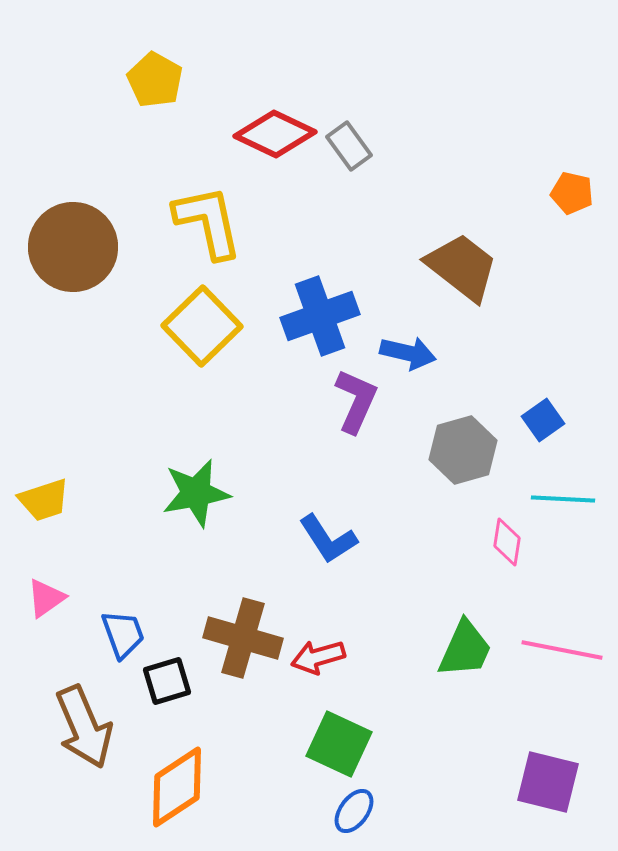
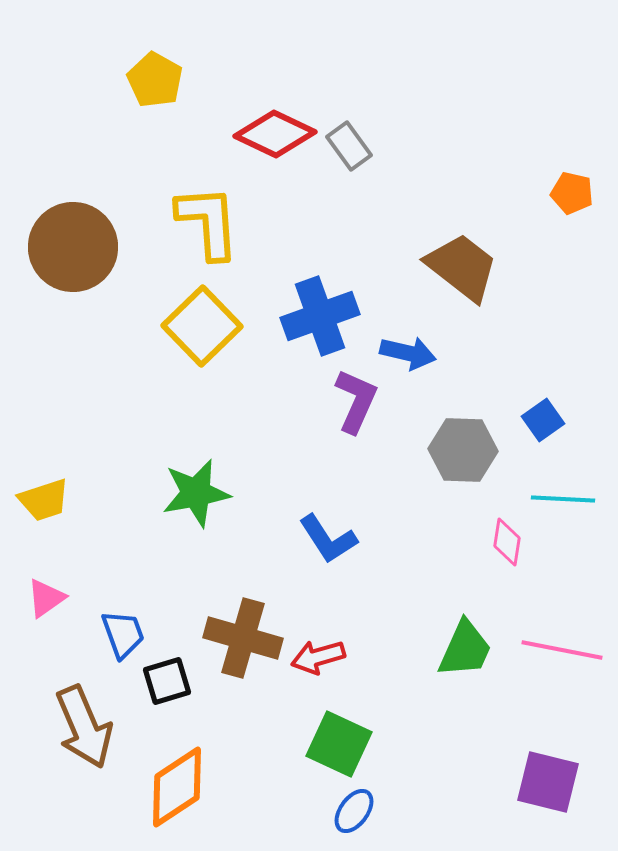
yellow L-shape: rotated 8 degrees clockwise
gray hexagon: rotated 18 degrees clockwise
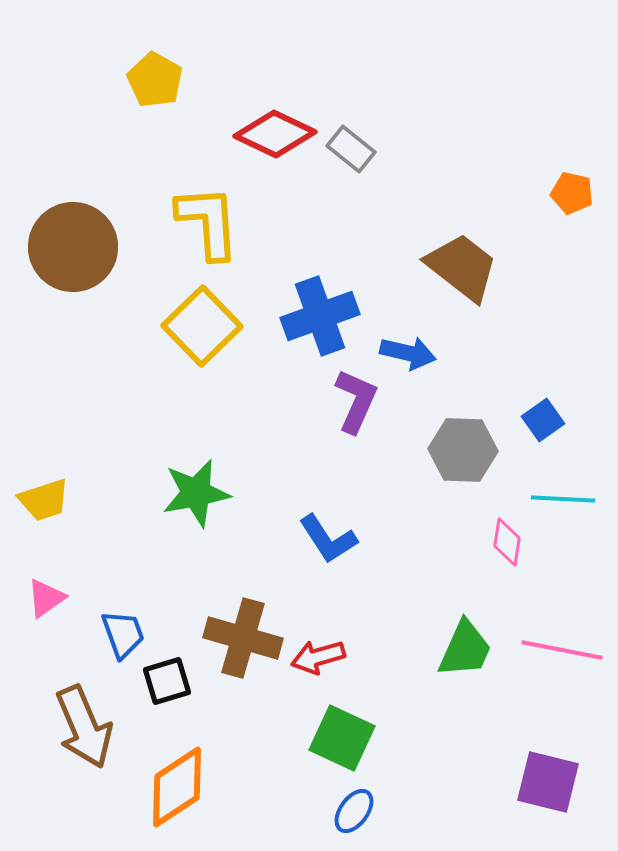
gray rectangle: moved 2 px right, 3 px down; rotated 15 degrees counterclockwise
green square: moved 3 px right, 6 px up
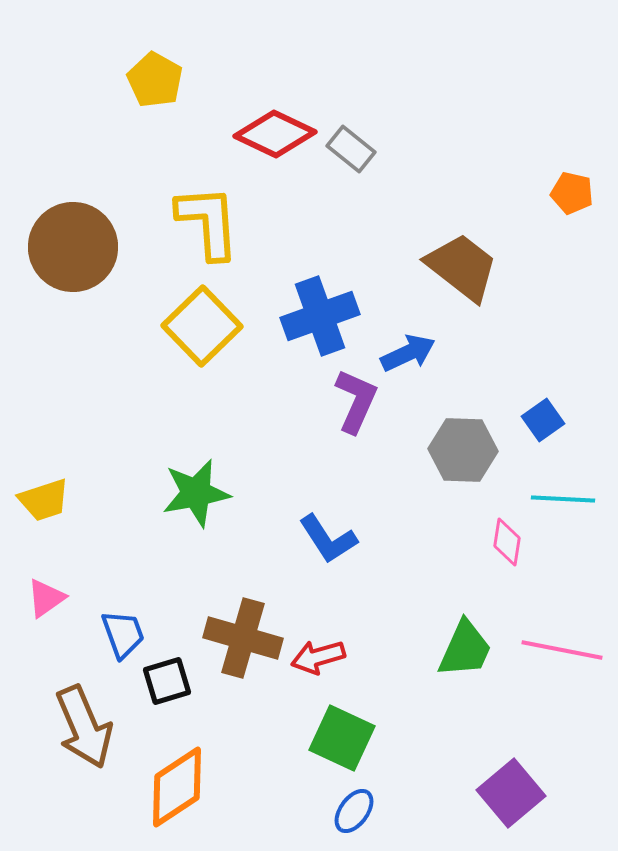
blue arrow: rotated 38 degrees counterclockwise
purple square: moved 37 px left, 11 px down; rotated 36 degrees clockwise
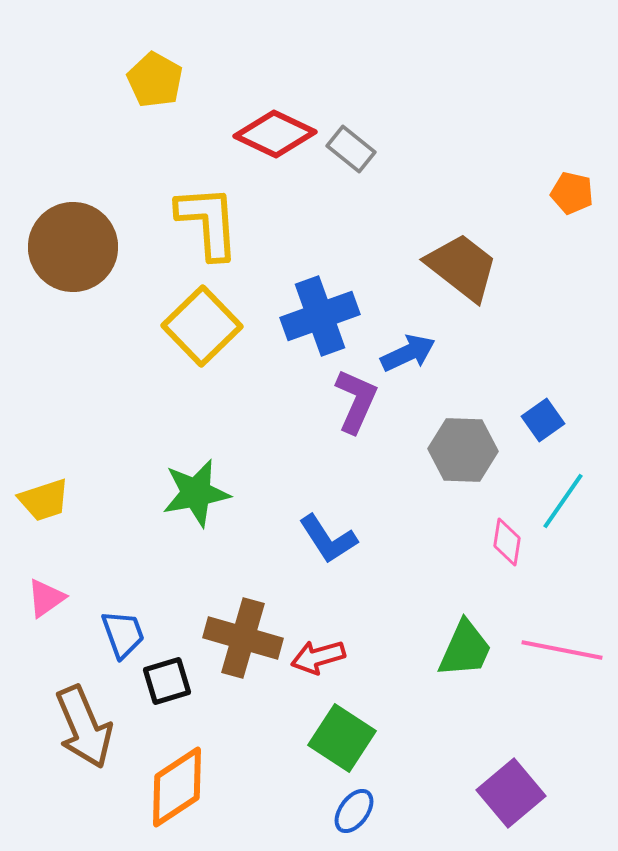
cyan line: moved 2 px down; rotated 58 degrees counterclockwise
green square: rotated 8 degrees clockwise
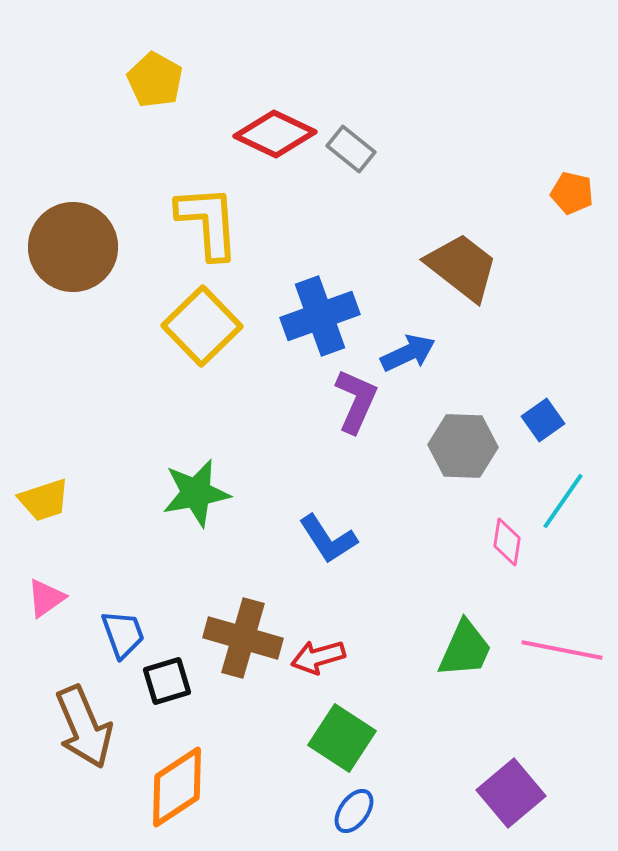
gray hexagon: moved 4 px up
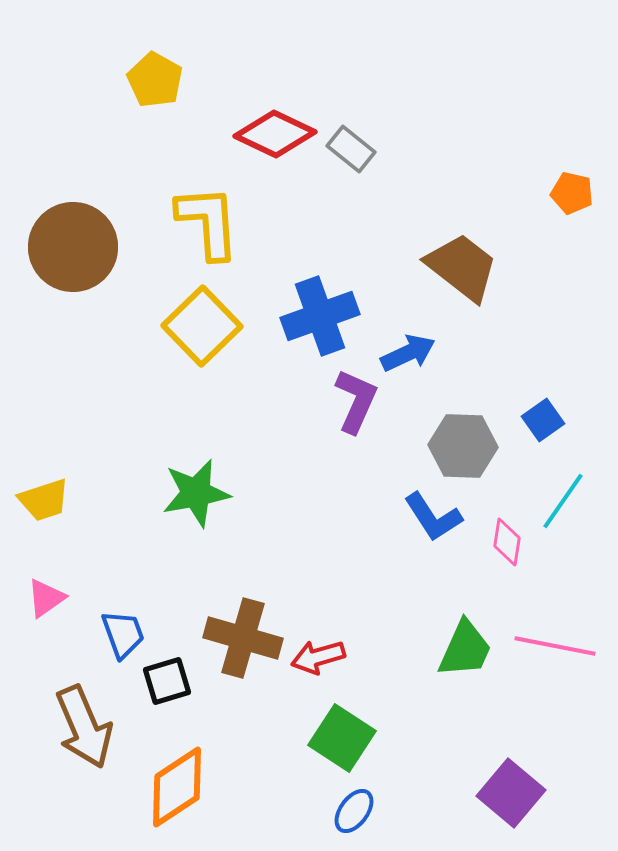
blue L-shape: moved 105 px right, 22 px up
pink line: moved 7 px left, 4 px up
purple square: rotated 10 degrees counterclockwise
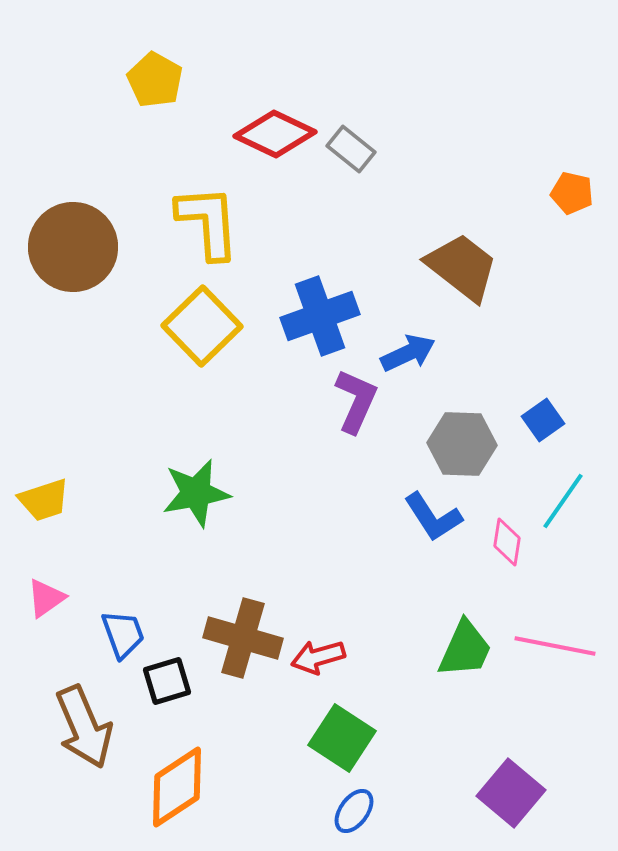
gray hexagon: moved 1 px left, 2 px up
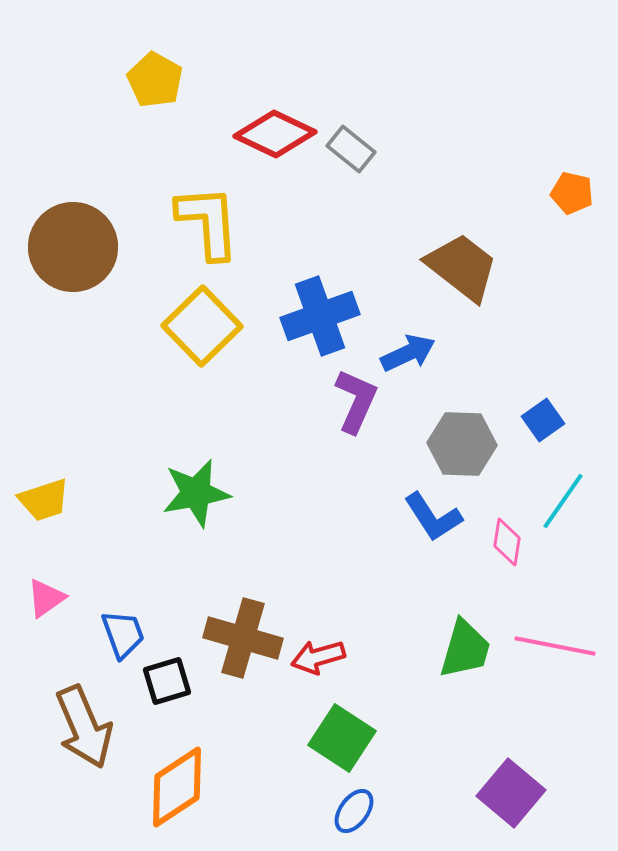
green trapezoid: rotated 8 degrees counterclockwise
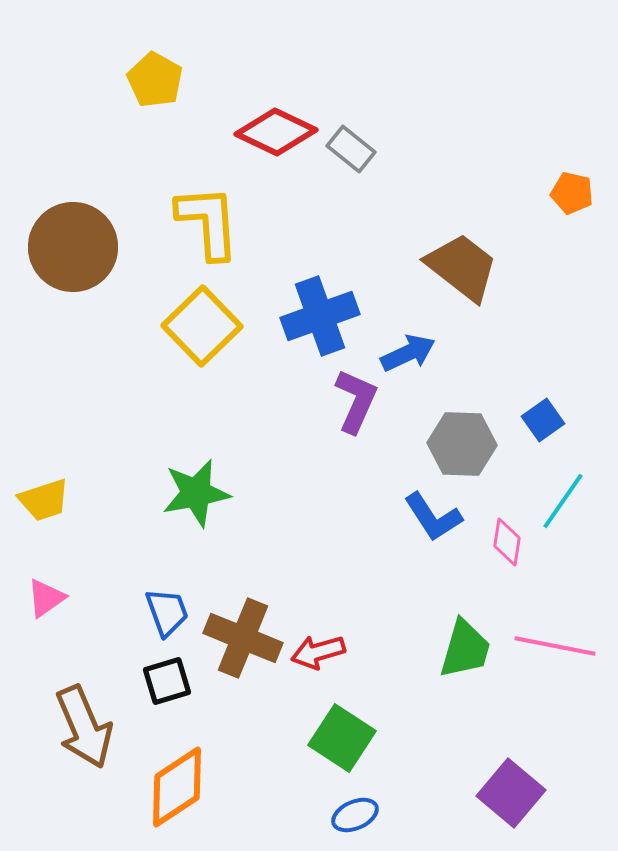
red diamond: moved 1 px right, 2 px up
blue trapezoid: moved 44 px right, 22 px up
brown cross: rotated 6 degrees clockwise
red arrow: moved 5 px up
blue ellipse: moved 1 px right, 4 px down; rotated 30 degrees clockwise
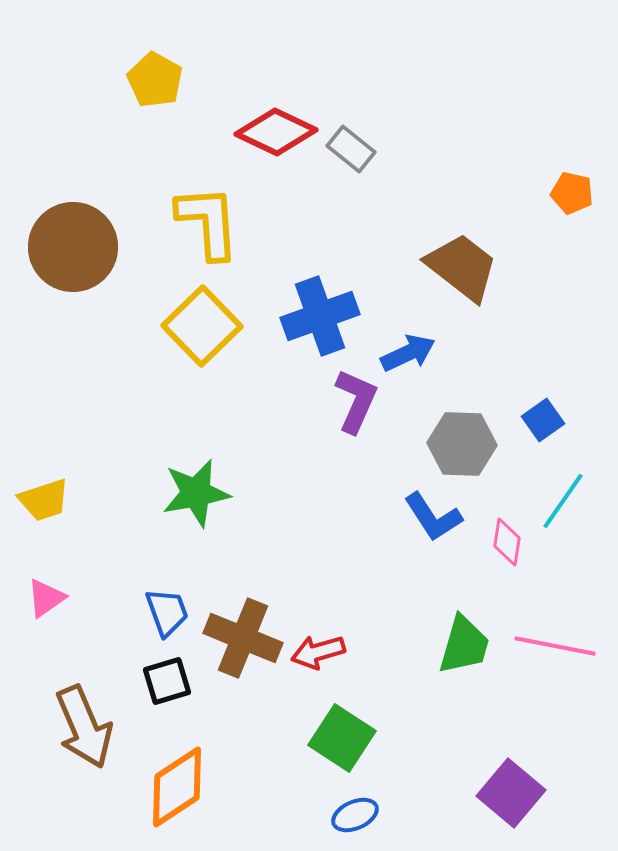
green trapezoid: moved 1 px left, 4 px up
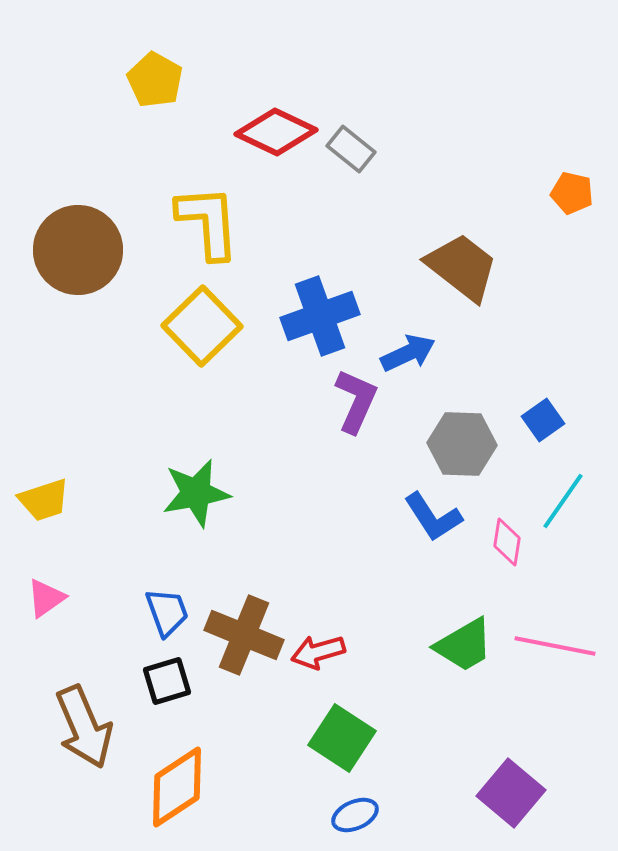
brown circle: moved 5 px right, 3 px down
brown cross: moved 1 px right, 3 px up
green trapezoid: rotated 44 degrees clockwise
